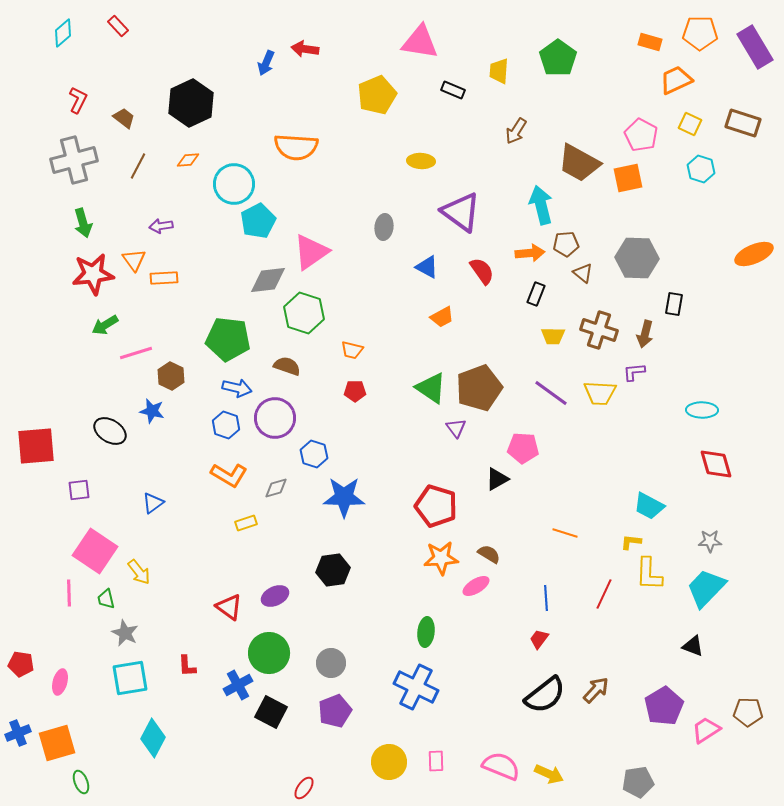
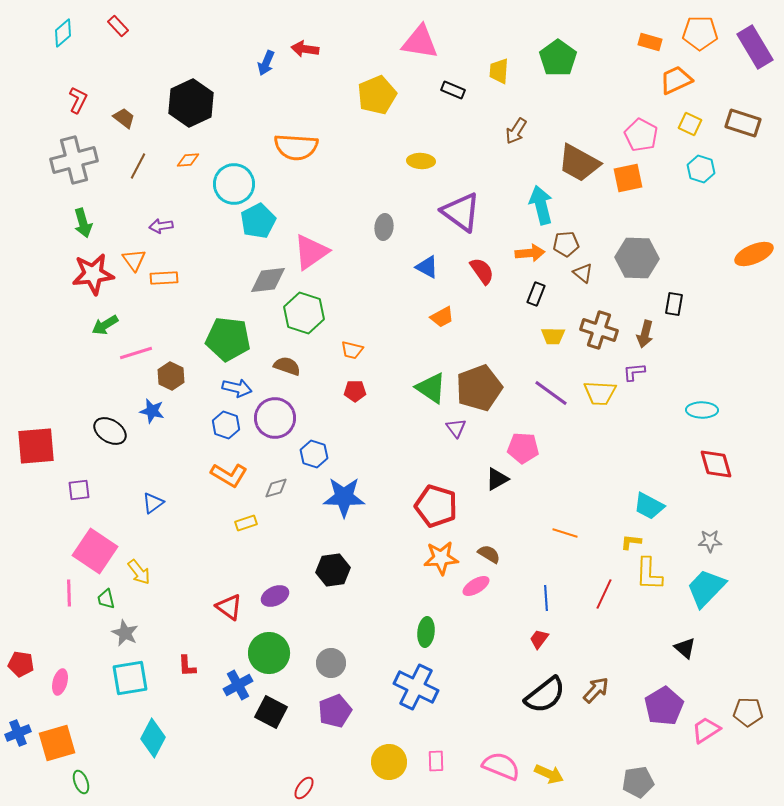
black triangle at (693, 646): moved 8 px left, 2 px down; rotated 20 degrees clockwise
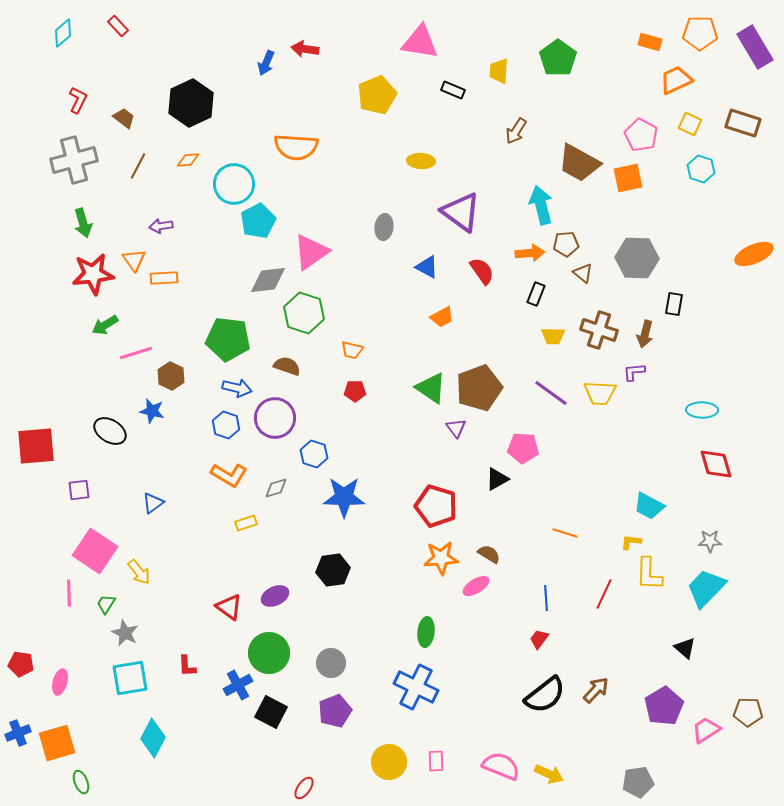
green trapezoid at (106, 599): moved 5 px down; rotated 45 degrees clockwise
